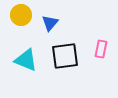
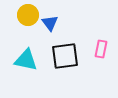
yellow circle: moved 7 px right
blue triangle: rotated 18 degrees counterclockwise
cyan triangle: rotated 10 degrees counterclockwise
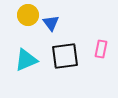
blue triangle: moved 1 px right
cyan triangle: rotated 35 degrees counterclockwise
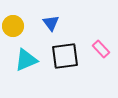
yellow circle: moved 15 px left, 11 px down
pink rectangle: rotated 54 degrees counterclockwise
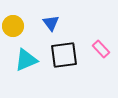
black square: moved 1 px left, 1 px up
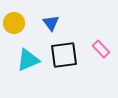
yellow circle: moved 1 px right, 3 px up
cyan triangle: moved 2 px right
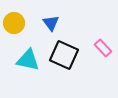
pink rectangle: moved 2 px right, 1 px up
black square: rotated 32 degrees clockwise
cyan triangle: rotated 35 degrees clockwise
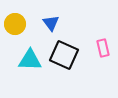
yellow circle: moved 1 px right, 1 px down
pink rectangle: rotated 30 degrees clockwise
cyan triangle: moved 2 px right; rotated 10 degrees counterclockwise
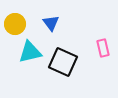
black square: moved 1 px left, 7 px down
cyan triangle: moved 8 px up; rotated 15 degrees counterclockwise
